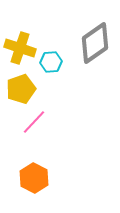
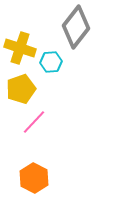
gray diamond: moved 19 px left, 16 px up; rotated 18 degrees counterclockwise
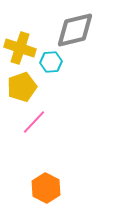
gray diamond: moved 1 px left, 3 px down; rotated 39 degrees clockwise
yellow pentagon: moved 1 px right, 2 px up
orange hexagon: moved 12 px right, 10 px down
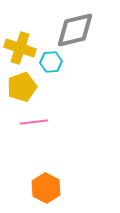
pink line: rotated 40 degrees clockwise
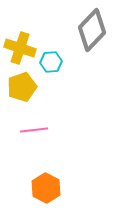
gray diamond: moved 17 px right; rotated 33 degrees counterclockwise
pink line: moved 8 px down
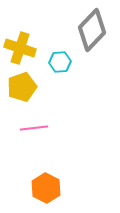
cyan hexagon: moved 9 px right
pink line: moved 2 px up
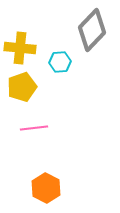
yellow cross: rotated 12 degrees counterclockwise
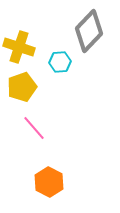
gray diamond: moved 3 px left, 1 px down
yellow cross: moved 1 px left, 1 px up; rotated 12 degrees clockwise
pink line: rotated 56 degrees clockwise
orange hexagon: moved 3 px right, 6 px up
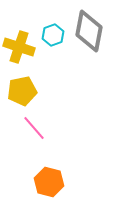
gray diamond: rotated 33 degrees counterclockwise
cyan hexagon: moved 7 px left, 27 px up; rotated 15 degrees counterclockwise
yellow pentagon: moved 4 px down; rotated 8 degrees clockwise
orange hexagon: rotated 12 degrees counterclockwise
